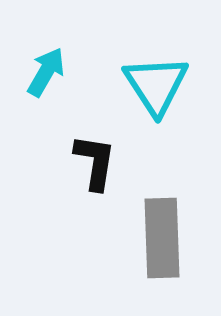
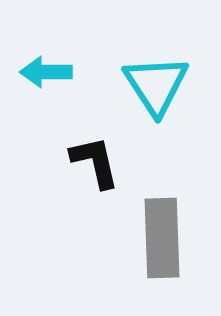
cyan arrow: rotated 120 degrees counterclockwise
black L-shape: rotated 22 degrees counterclockwise
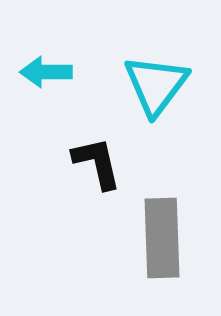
cyan triangle: rotated 10 degrees clockwise
black L-shape: moved 2 px right, 1 px down
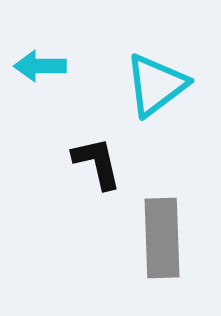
cyan arrow: moved 6 px left, 6 px up
cyan triangle: rotated 16 degrees clockwise
